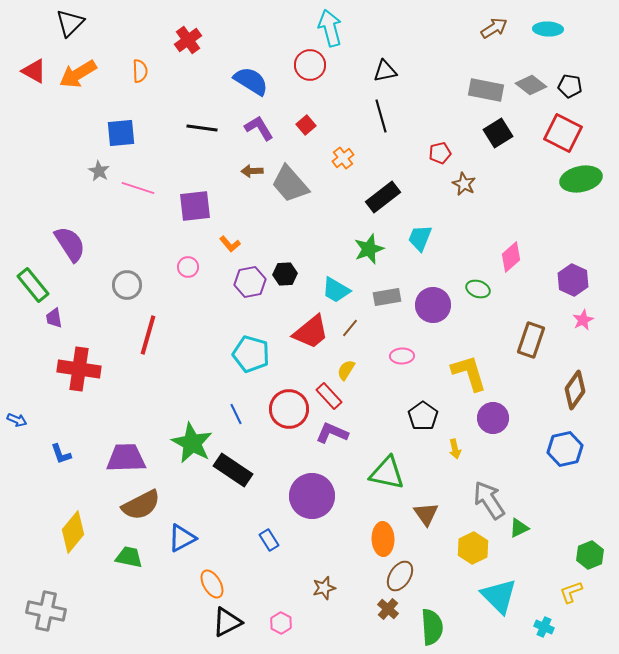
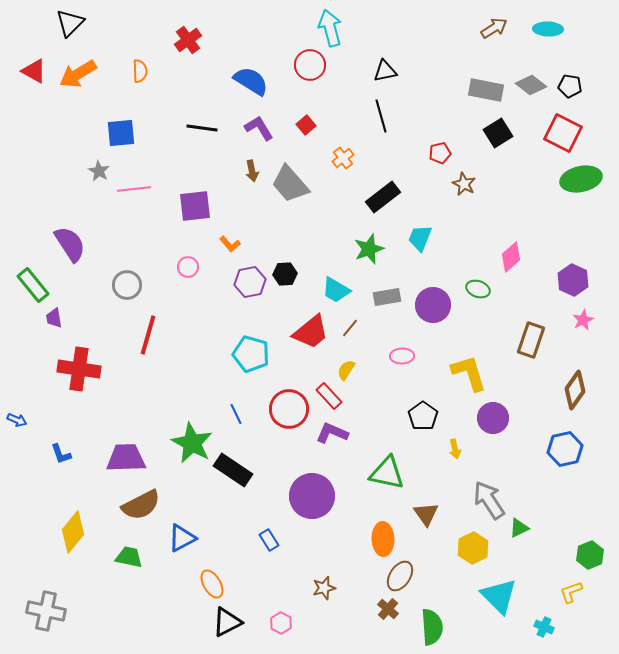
brown arrow at (252, 171): rotated 100 degrees counterclockwise
pink line at (138, 188): moved 4 px left, 1 px down; rotated 24 degrees counterclockwise
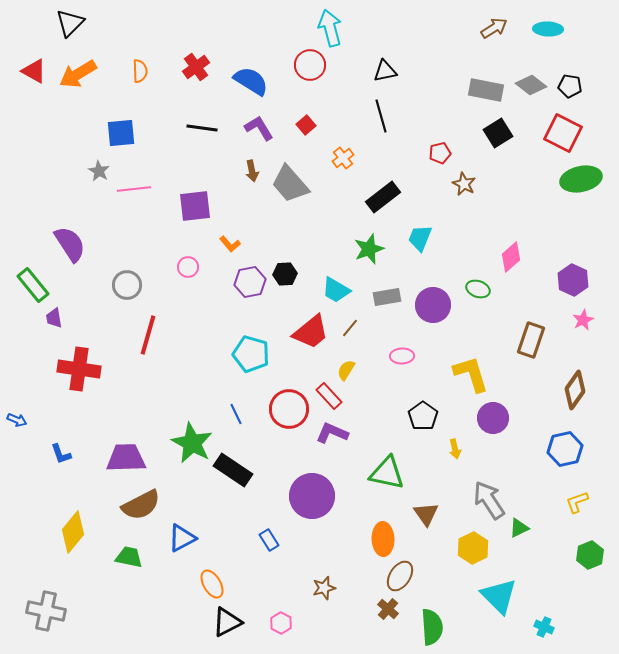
red cross at (188, 40): moved 8 px right, 27 px down
yellow L-shape at (469, 373): moved 2 px right, 1 px down
yellow L-shape at (571, 592): moved 6 px right, 90 px up
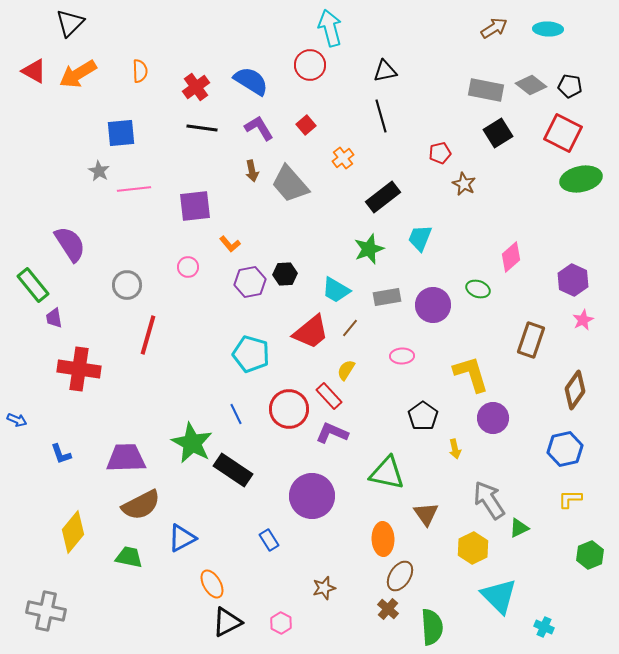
red cross at (196, 67): moved 20 px down
yellow L-shape at (577, 502): moved 7 px left, 3 px up; rotated 20 degrees clockwise
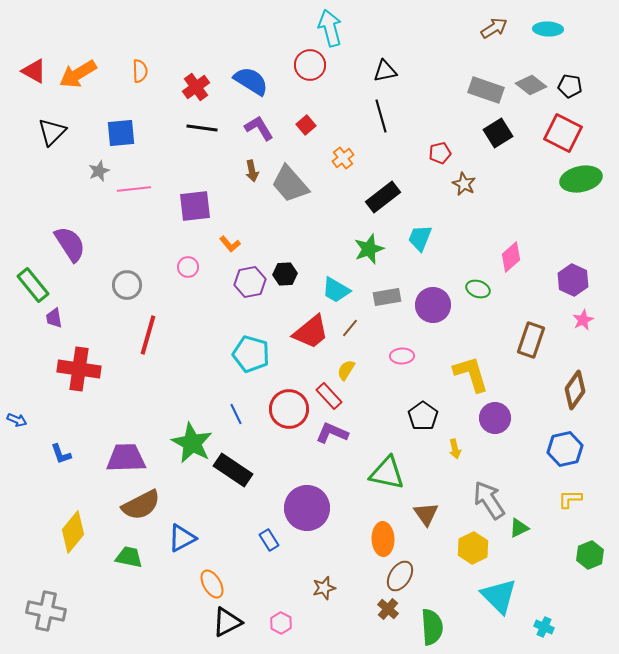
black triangle at (70, 23): moved 18 px left, 109 px down
gray rectangle at (486, 90): rotated 8 degrees clockwise
gray star at (99, 171): rotated 20 degrees clockwise
purple circle at (493, 418): moved 2 px right
purple circle at (312, 496): moved 5 px left, 12 px down
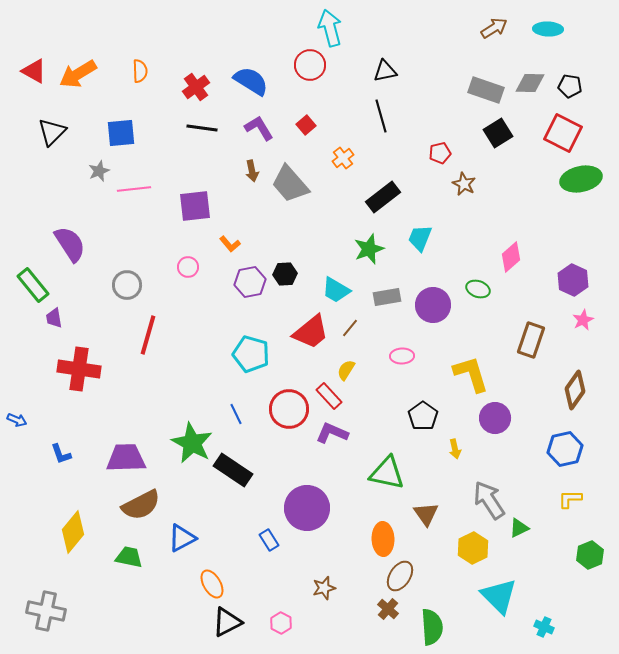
gray diamond at (531, 85): moved 1 px left, 2 px up; rotated 36 degrees counterclockwise
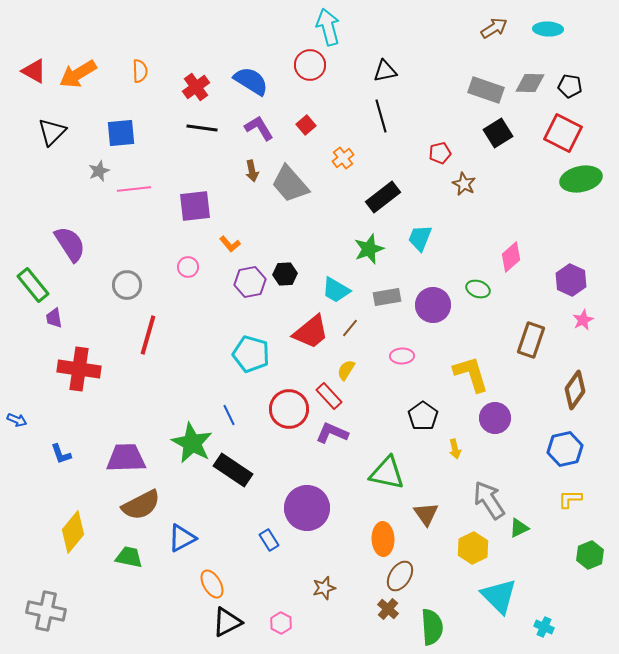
cyan arrow at (330, 28): moved 2 px left, 1 px up
purple hexagon at (573, 280): moved 2 px left
blue line at (236, 414): moved 7 px left, 1 px down
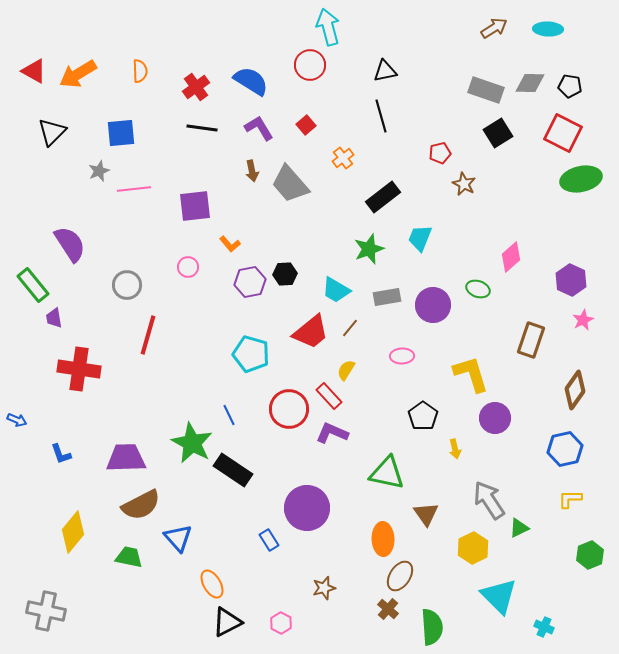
blue triangle at (182, 538): moved 4 px left; rotated 44 degrees counterclockwise
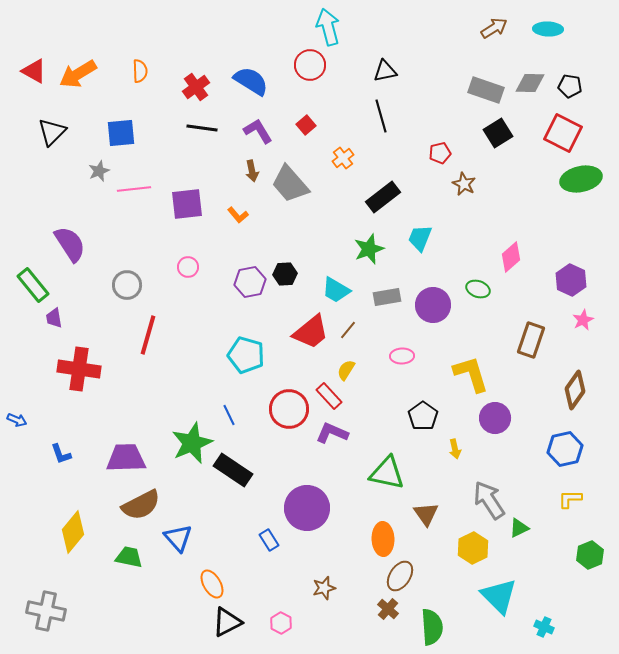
purple L-shape at (259, 128): moved 1 px left, 3 px down
purple square at (195, 206): moved 8 px left, 2 px up
orange L-shape at (230, 244): moved 8 px right, 29 px up
brown line at (350, 328): moved 2 px left, 2 px down
cyan pentagon at (251, 354): moved 5 px left, 1 px down
green star at (192, 443): rotated 21 degrees clockwise
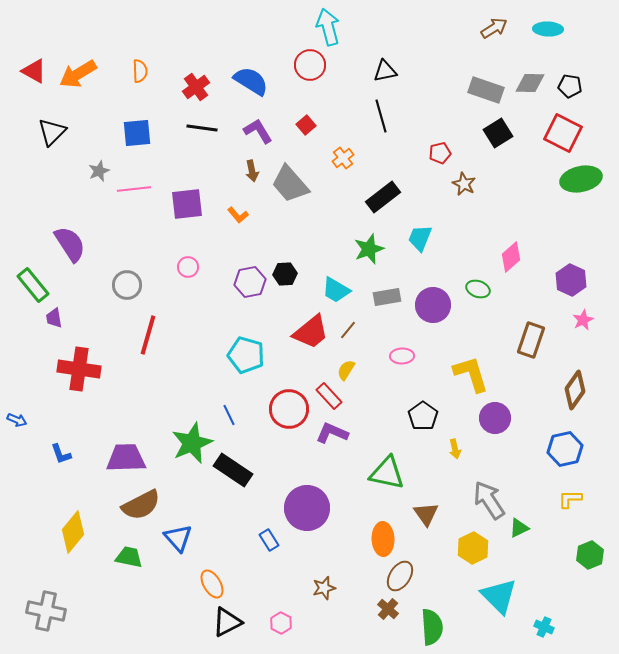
blue square at (121, 133): moved 16 px right
